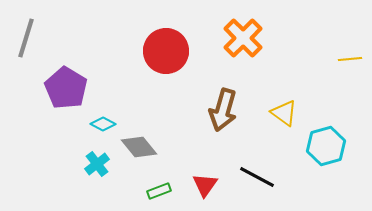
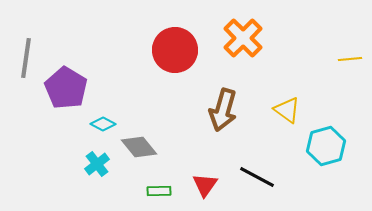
gray line: moved 20 px down; rotated 9 degrees counterclockwise
red circle: moved 9 px right, 1 px up
yellow triangle: moved 3 px right, 3 px up
green rectangle: rotated 20 degrees clockwise
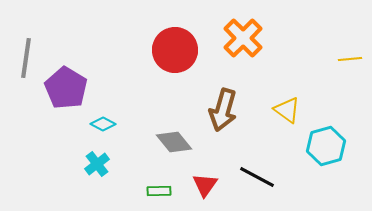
gray diamond: moved 35 px right, 5 px up
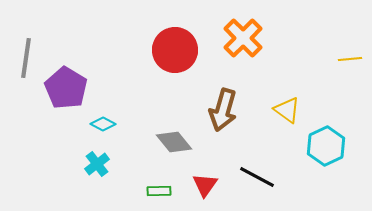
cyan hexagon: rotated 9 degrees counterclockwise
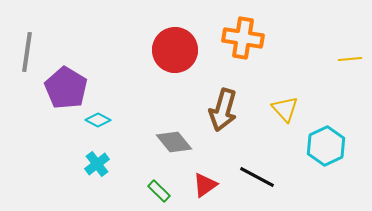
orange cross: rotated 36 degrees counterclockwise
gray line: moved 1 px right, 6 px up
yellow triangle: moved 2 px left, 1 px up; rotated 12 degrees clockwise
cyan diamond: moved 5 px left, 4 px up
red triangle: rotated 20 degrees clockwise
green rectangle: rotated 45 degrees clockwise
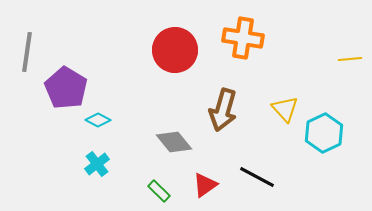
cyan hexagon: moved 2 px left, 13 px up
